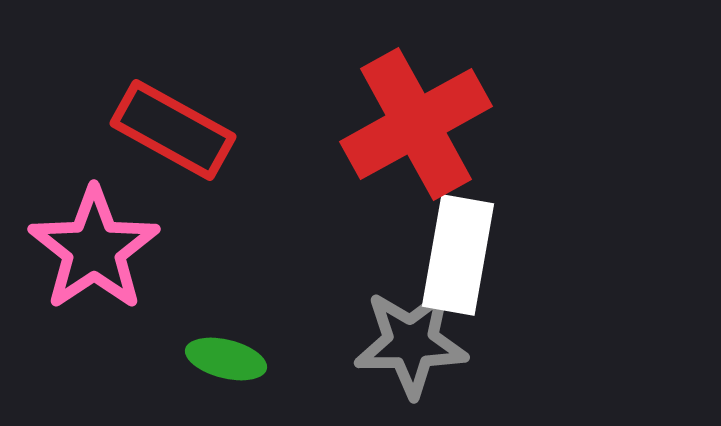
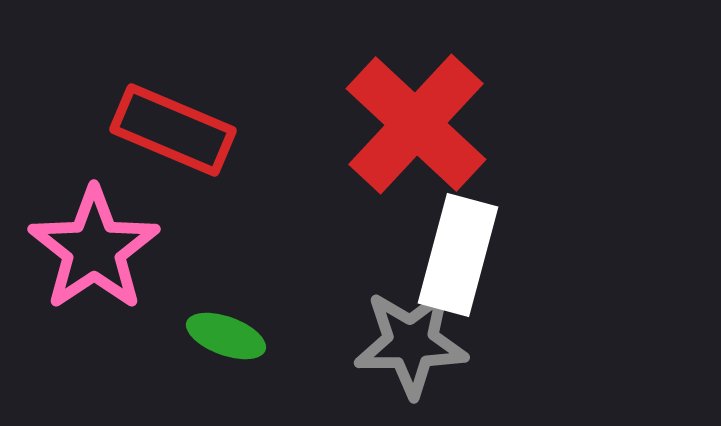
red cross: rotated 18 degrees counterclockwise
red rectangle: rotated 6 degrees counterclockwise
white rectangle: rotated 5 degrees clockwise
green ellipse: moved 23 px up; rotated 6 degrees clockwise
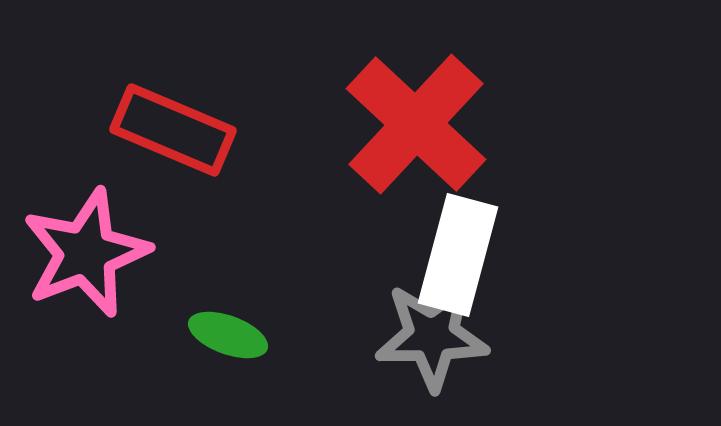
pink star: moved 8 px left, 4 px down; rotated 13 degrees clockwise
green ellipse: moved 2 px right, 1 px up
gray star: moved 21 px right, 7 px up
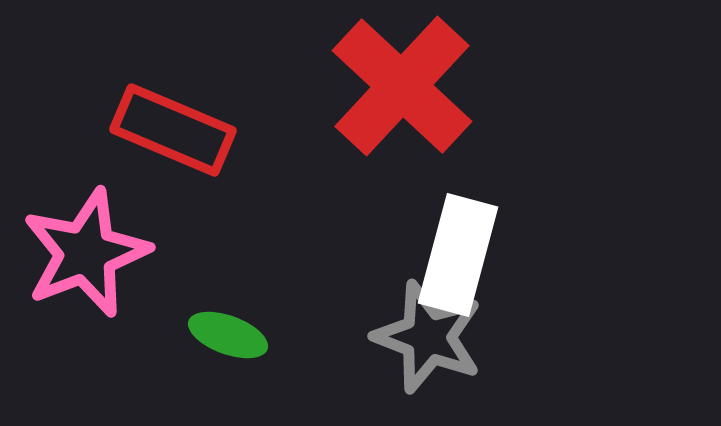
red cross: moved 14 px left, 38 px up
gray star: moved 4 px left, 1 px down; rotated 22 degrees clockwise
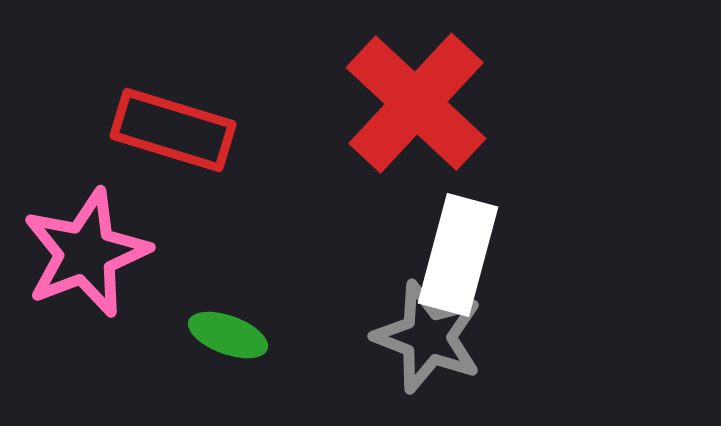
red cross: moved 14 px right, 17 px down
red rectangle: rotated 6 degrees counterclockwise
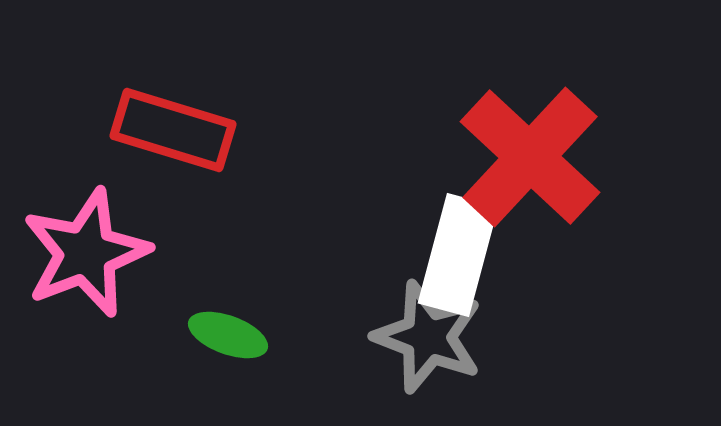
red cross: moved 114 px right, 54 px down
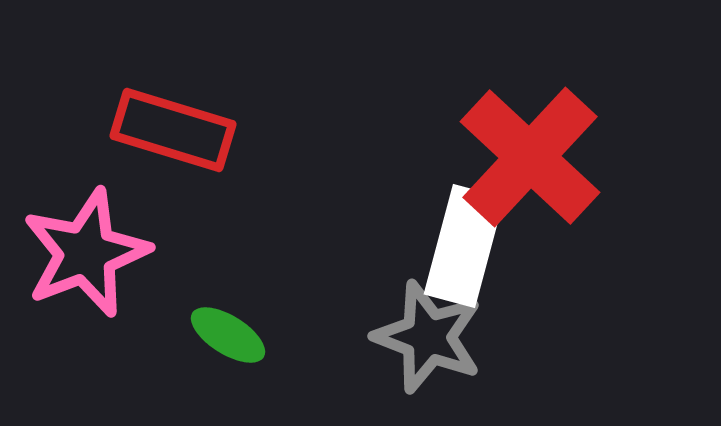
white rectangle: moved 6 px right, 9 px up
green ellipse: rotated 12 degrees clockwise
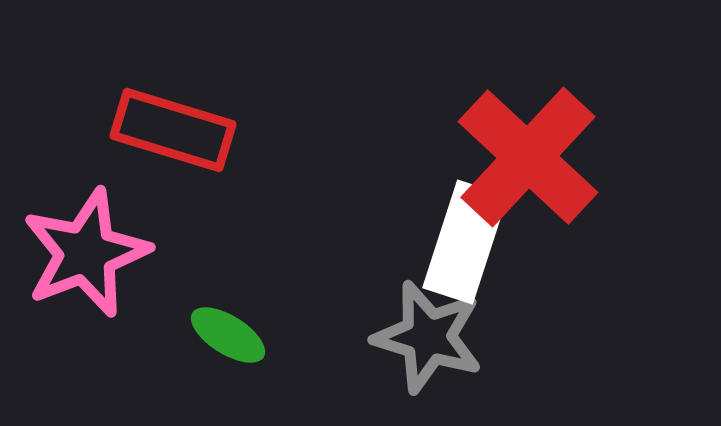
red cross: moved 2 px left
white rectangle: moved 1 px right, 4 px up; rotated 3 degrees clockwise
gray star: rotated 4 degrees counterclockwise
